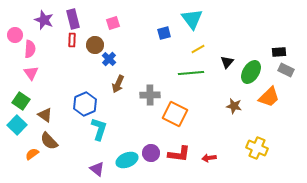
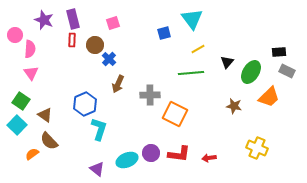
gray rectangle: moved 1 px right, 1 px down
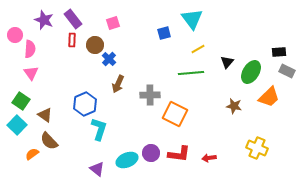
purple rectangle: rotated 24 degrees counterclockwise
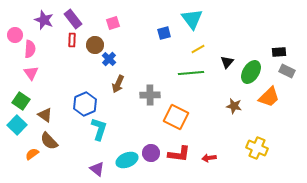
orange square: moved 1 px right, 3 px down
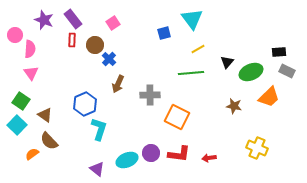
pink square: rotated 16 degrees counterclockwise
green ellipse: rotated 35 degrees clockwise
orange square: moved 1 px right
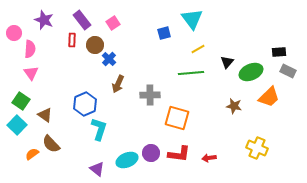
purple rectangle: moved 9 px right, 1 px down
pink circle: moved 1 px left, 2 px up
gray rectangle: moved 1 px right
orange square: moved 1 px down; rotated 10 degrees counterclockwise
brown semicircle: moved 2 px right, 3 px down
